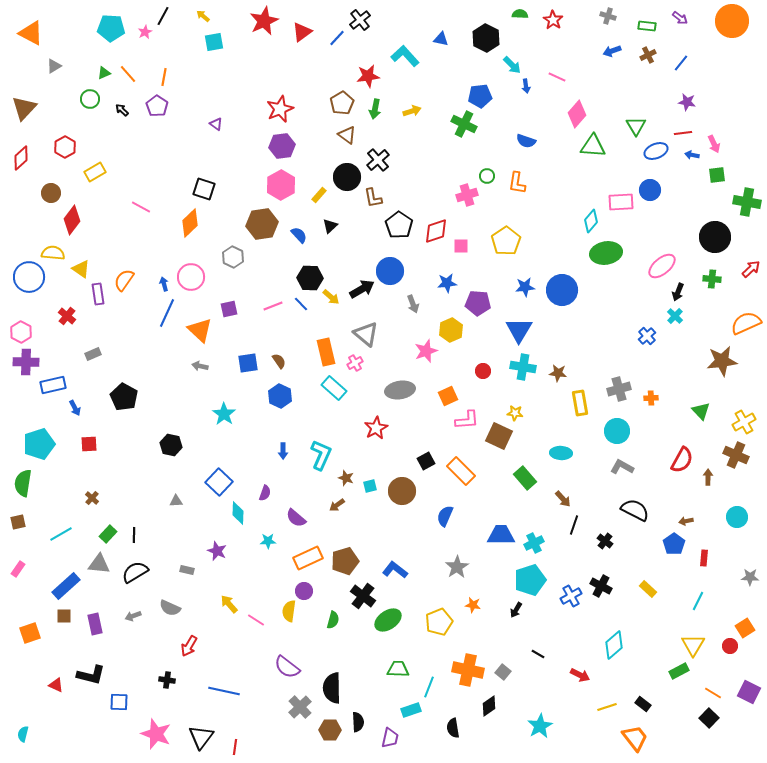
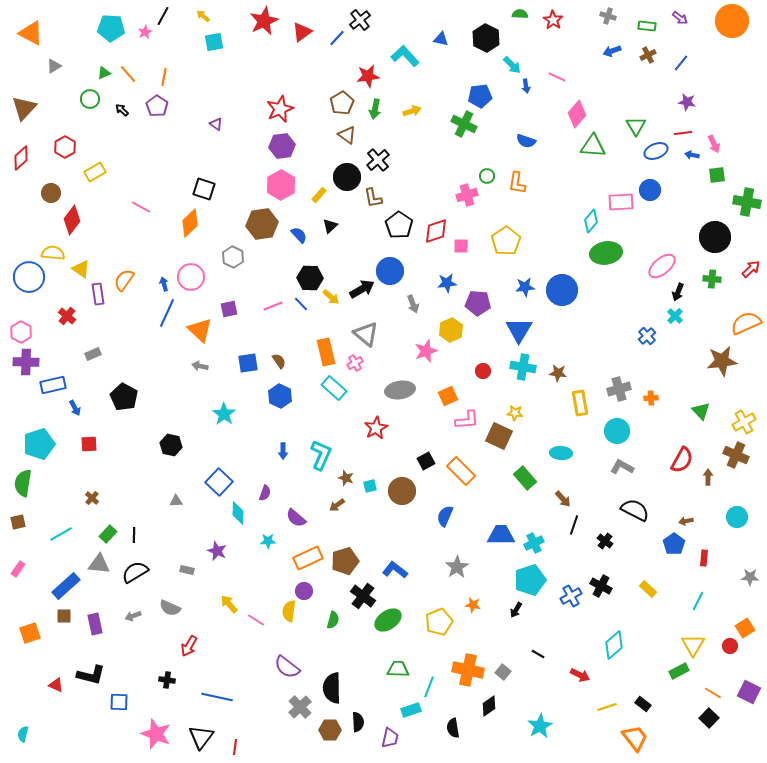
blue line at (224, 691): moved 7 px left, 6 px down
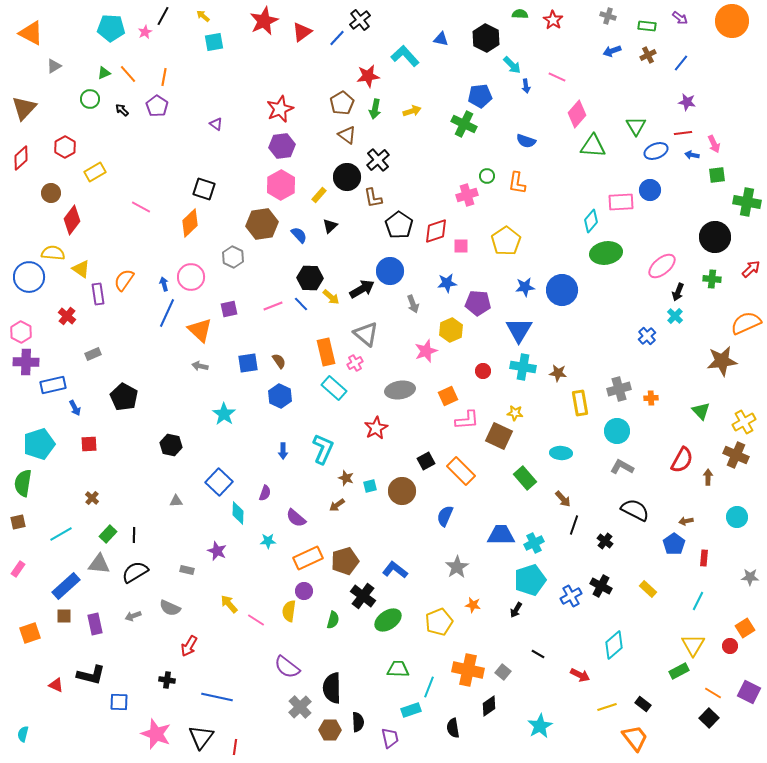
cyan L-shape at (321, 455): moved 2 px right, 6 px up
purple trapezoid at (390, 738): rotated 25 degrees counterclockwise
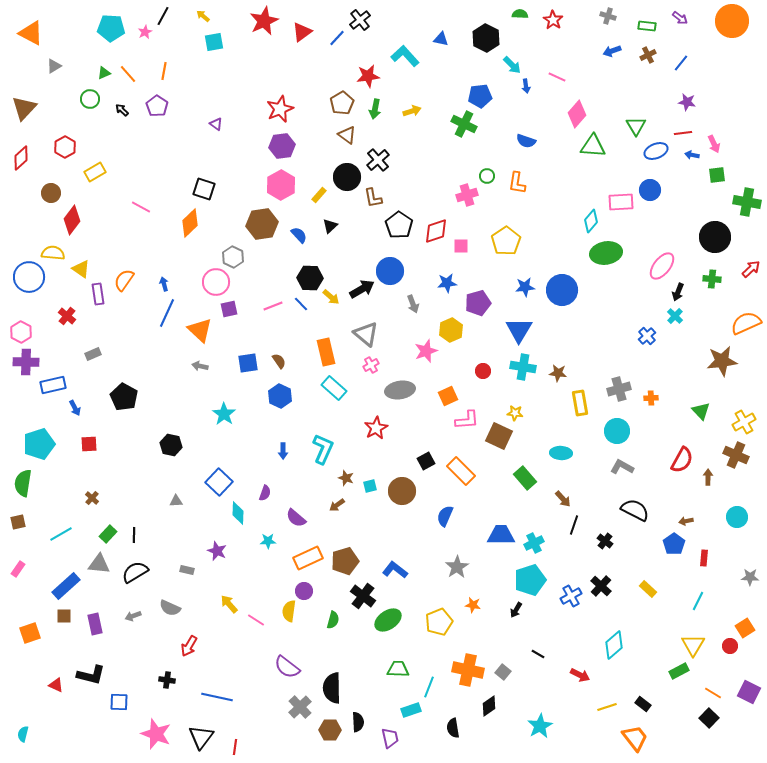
orange line at (164, 77): moved 6 px up
pink ellipse at (662, 266): rotated 12 degrees counterclockwise
pink circle at (191, 277): moved 25 px right, 5 px down
purple pentagon at (478, 303): rotated 20 degrees counterclockwise
pink cross at (355, 363): moved 16 px right, 2 px down
black cross at (601, 586): rotated 15 degrees clockwise
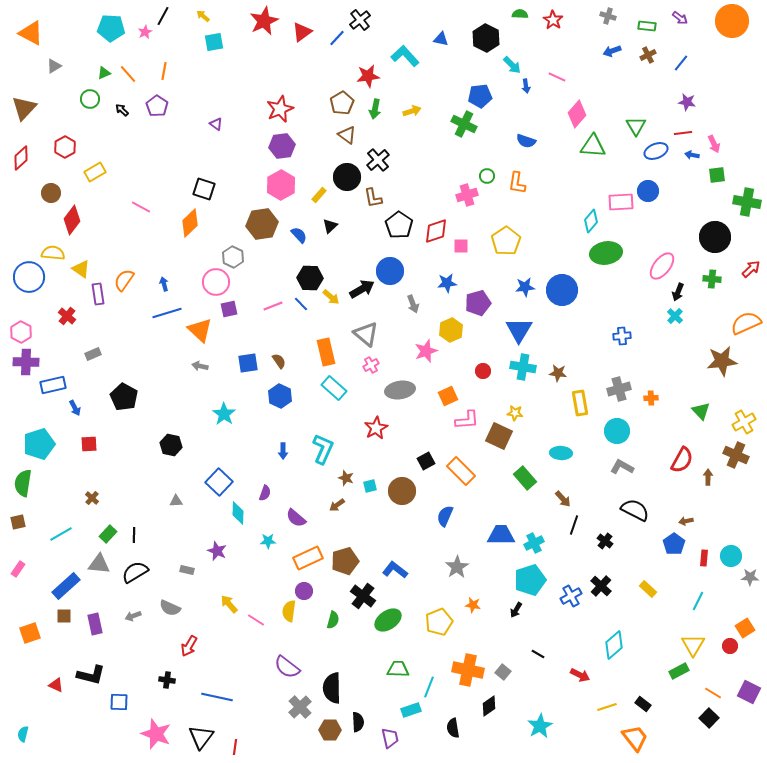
blue circle at (650, 190): moved 2 px left, 1 px down
blue line at (167, 313): rotated 48 degrees clockwise
blue cross at (647, 336): moved 25 px left; rotated 36 degrees clockwise
cyan circle at (737, 517): moved 6 px left, 39 px down
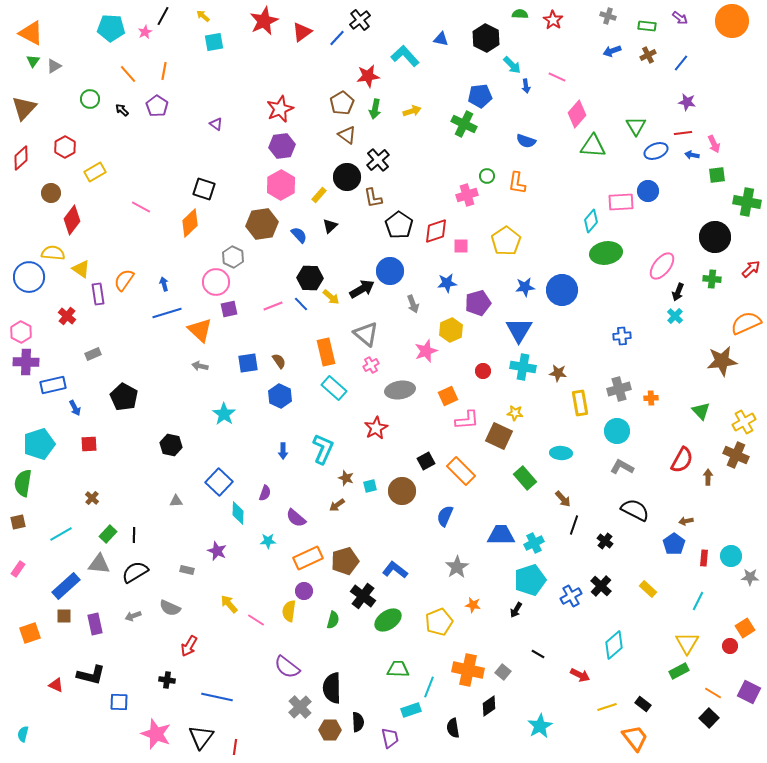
green triangle at (104, 73): moved 71 px left, 12 px up; rotated 32 degrees counterclockwise
yellow triangle at (693, 645): moved 6 px left, 2 px up
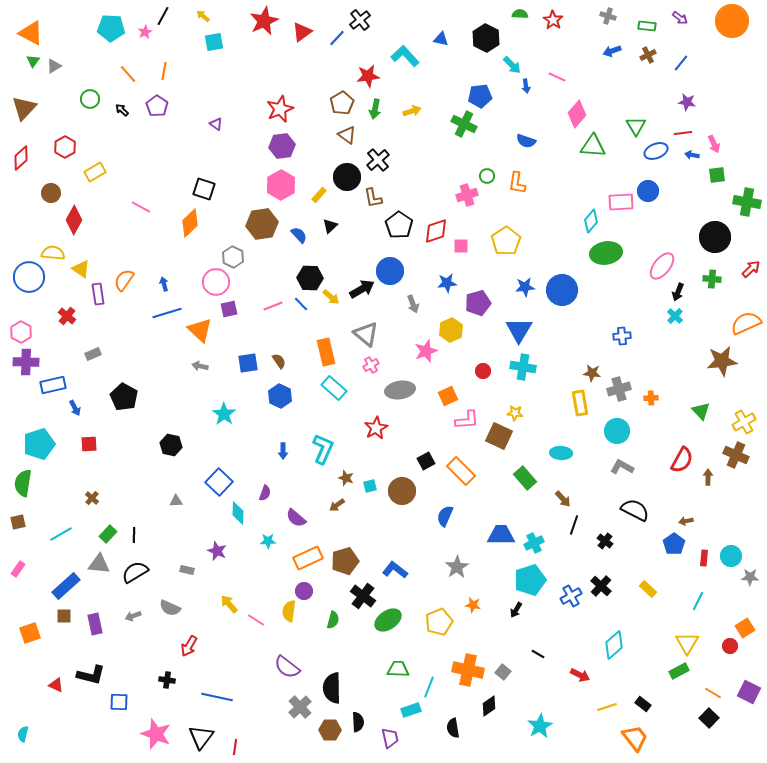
red diamond at (72, 220): moved 2 px right; rotated 8 degrees counterclockwise
brown star at (558, 373): moved 34 px right
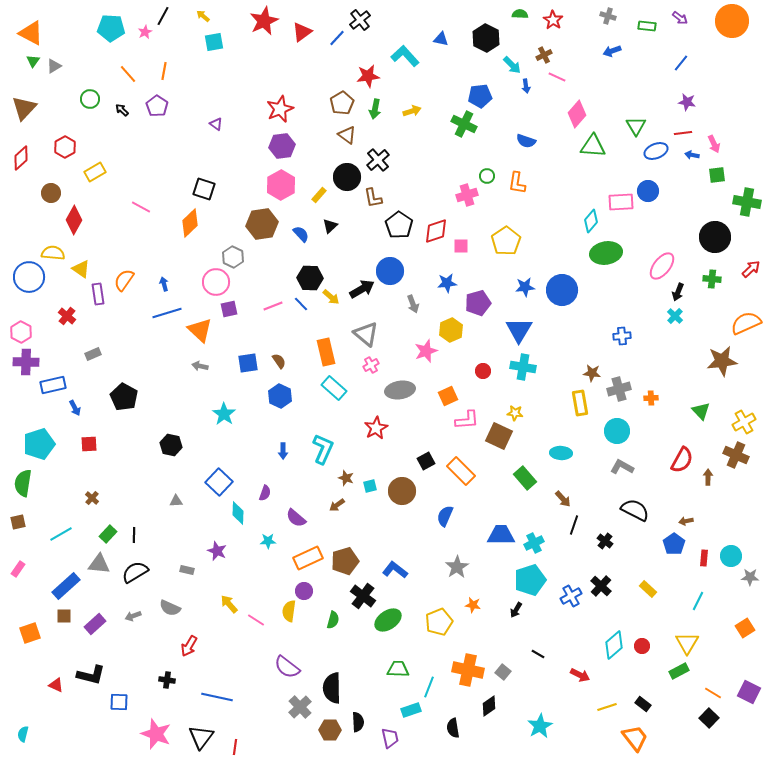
brown cross at (648, 55): moved 104 px left
blue semicircle at (299, 235): moved 2 px right, 1 px up
purple rectangle at (95, 624): rotated 60 degrees clockwise
red circle at (730, 646): moved 88 px left
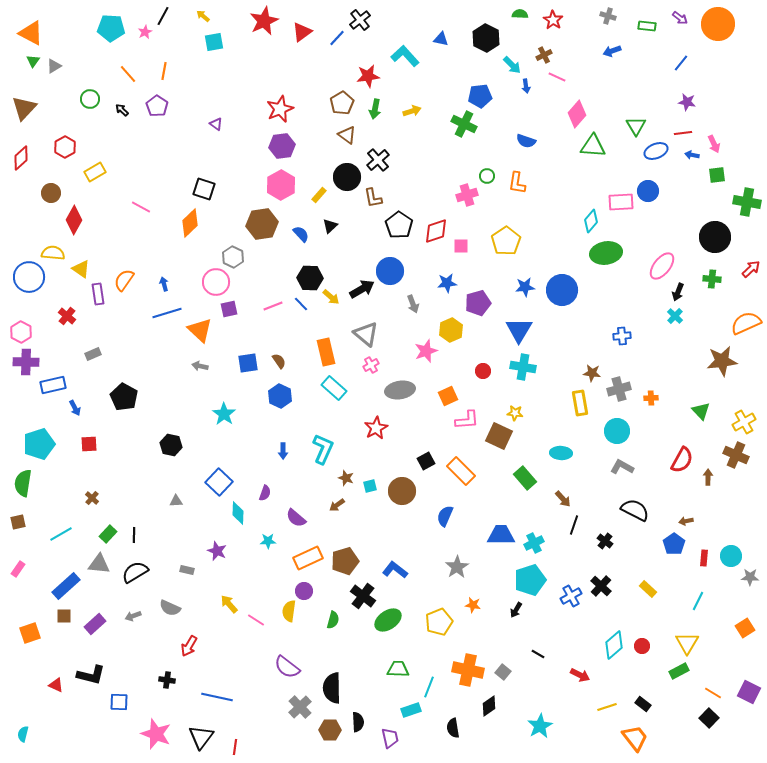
orange circle at (732, 21): moved 14 px left, 3 px down
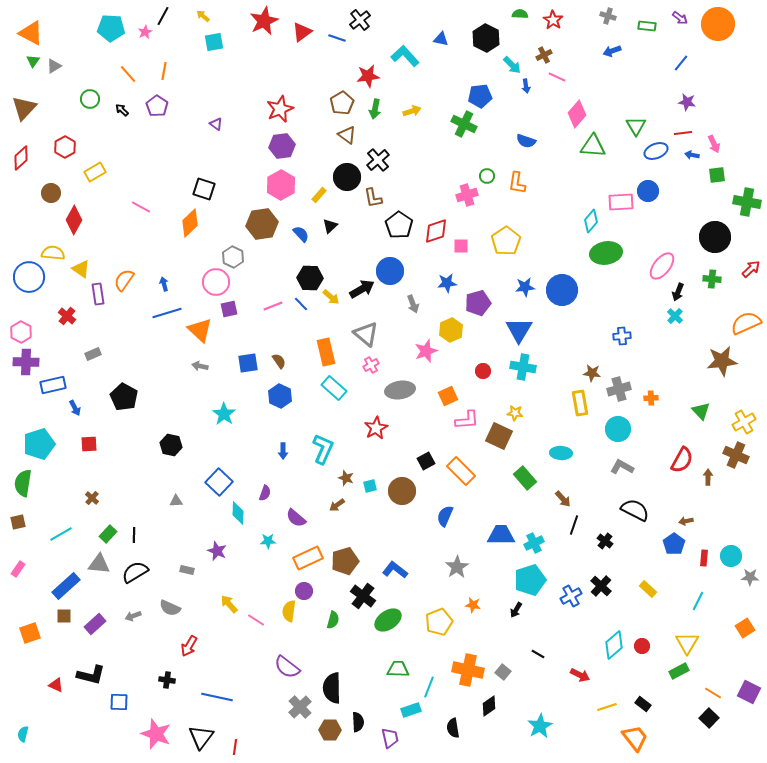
blue line at (337, 38): rotated 66 degrees clockwise
cyan circle at (617, 431): moved 1 px right, 2 px up
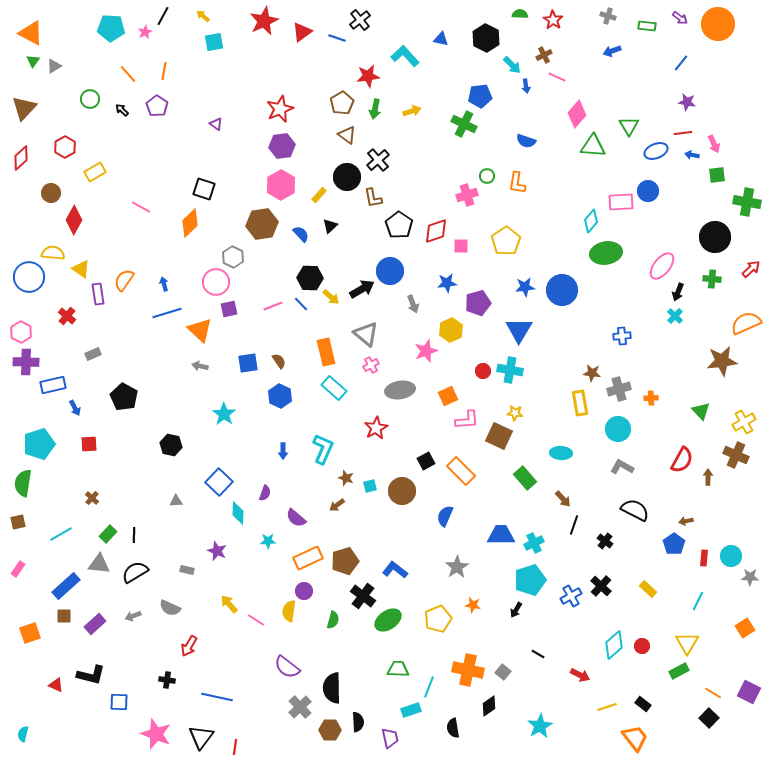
green triangle at (636, 126): moved 7 px left
cyan cross at (523, 367): moved 13 px left, 3 px down
yellow pentagon at (439, 622): moved 1 px left, 3 px up
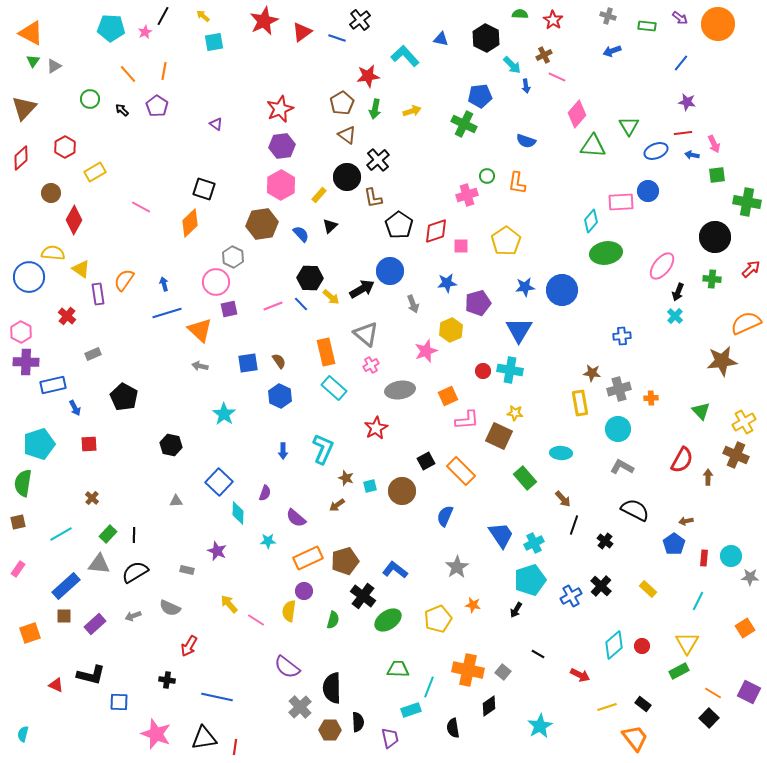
blue trapezoid at (501, 535): rotated 56 degrees clockwise
black triangle at (201, 737): moved 3 px right, 1 px down; rotated 44 degrees clockwise
